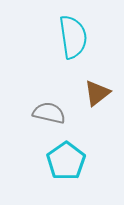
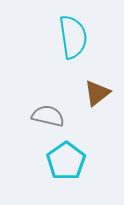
gray semicircle: moved 1 px left, 3 px down
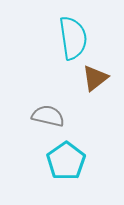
cyan semicircle: moved 1 px down
brown triangle: moved 2 px left, 15 px up
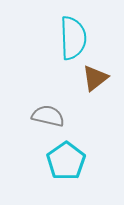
cyan semicircle: rotated 6 degrees clockwise
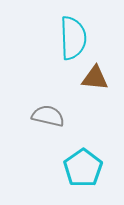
brown triangle: rotated 44 degrees clockwise
cyan pentagon: moved 17 px right, 7 px down
